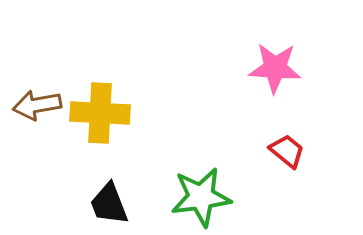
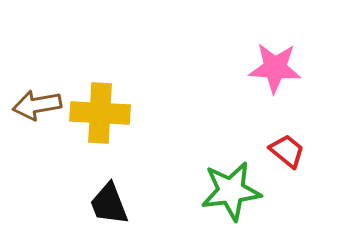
green star: moved 30 px right, 6 px up
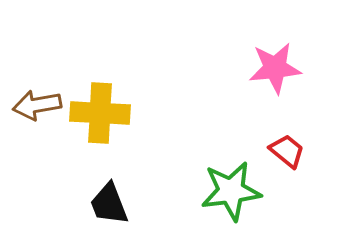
pink star: rotated 10 degrees counterclockwise
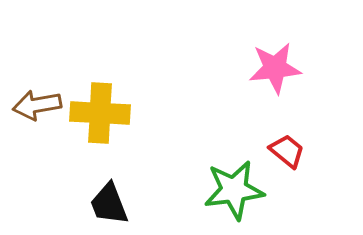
green star: moved 3 px right, 1 px up
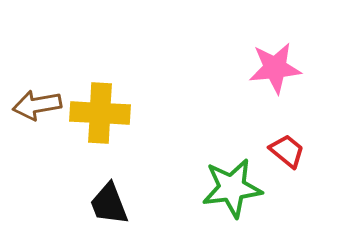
green star: moved 2 px left, 2 px up
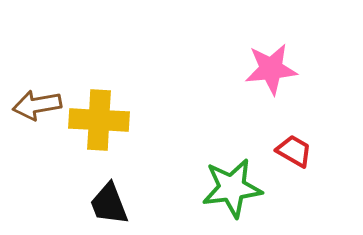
pink star: moved 4 px left, 1 px down
yellow cross: moved 1 px left, 7 px down
red trapezoid: moved 7 px right; rotated 9 degrees counterclockwise
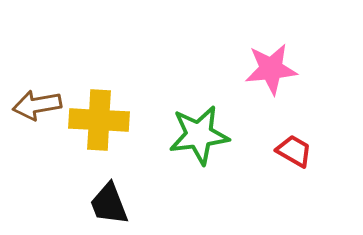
green star: moved 33 px left, 53 px up
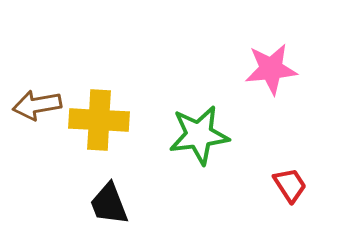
red trapezoid: moved 4 px left, 34 px down; rotated 27 degrees clockwise
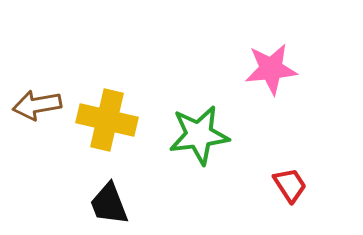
yellow cross: moved 8 px right; rotated 10 degrees clockwise
